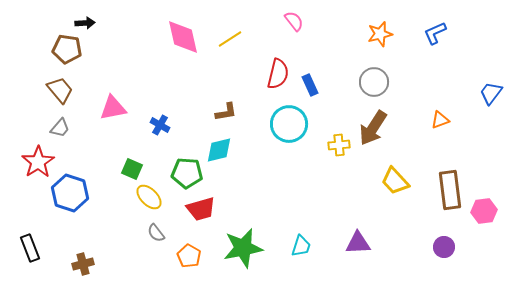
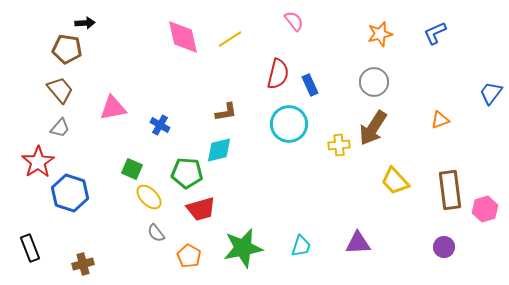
pink hexagon: moved 1 px right, 2 px up; rotated 10 degrees counterclockwise
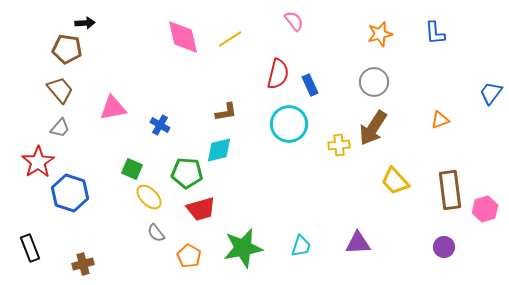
blue L-shape: rotated 70 degrees counterclockwise
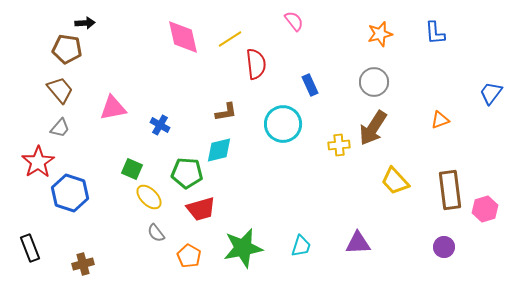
red semicircle: moved 22 px left, 10 px up; rotated 20 degrees counterclockwise
cyan circle: moved 6 px left
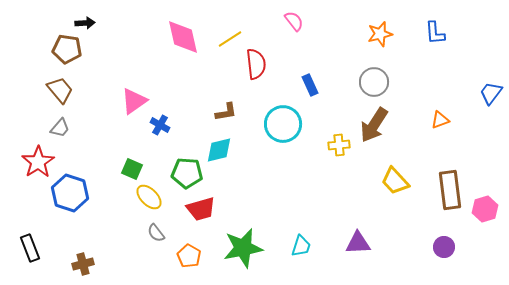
pink triangle: moved 21 px right, 7 px up; rotated 24 degrees counterclockwise
brown arrow: moved 1 px right, 3 px up
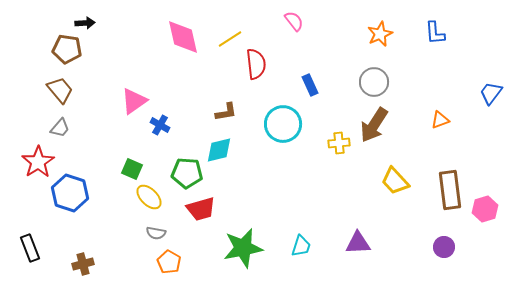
orange star: rotated 10 degrees counterclockwise
yellow cross: moved 2 px up
gray semicircle: rotated 42 degrees counterclockwise
orange pentagon: moved 20 px left, 6 px down
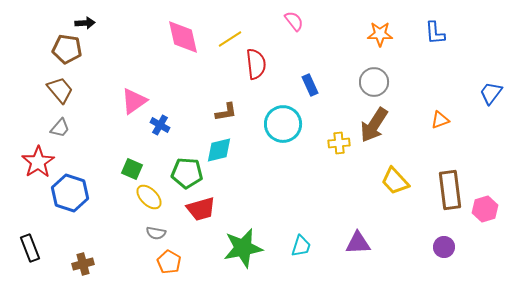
orange star: rotated 25 degrees clockwise
